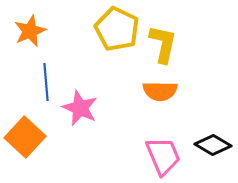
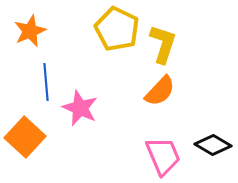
yellow L-shape: rotated 6 degrees clockwise
orange semicircle: rotated 48 degrees counterclockwise
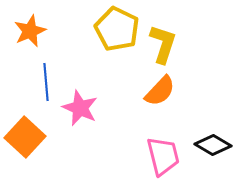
pink trapezoid: rotated 9 degrees clockwise
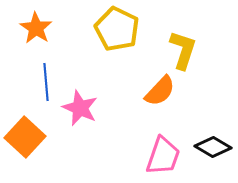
orange star: moved 6 px right, 3 px up; rotated 16 degrees counterclockwise
yellow L-shape: moved 20 px right, 6 px down
black diamond: moved 2 px down
pink trapezoid: rotated 33 degrees clockwise
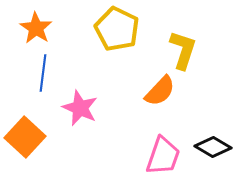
blue line: moved 3 px left, 9 px up; rotated 12 degrees clockwise
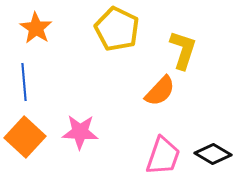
blue line: moved 19 px left, 9 px down; rotated 12 degrees counterclockwise
pink star: moved 24 px down; rotated 21 degrees counterclockwise
black diamond: moved 7 px down
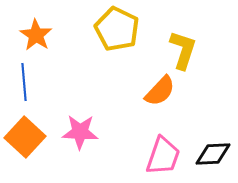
orange star: moved 7 px down
black diamond: rotated 33 degrees counterclockwise
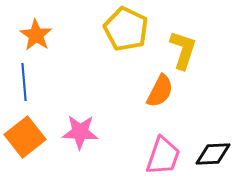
yellow pentagon: moved 9 px right
orange semicircle: rotated 16 degrees counterclockwise
orange square: rotated 9 degrees clockwise
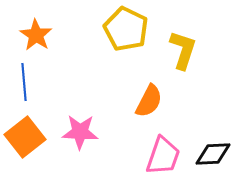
orange semicircle: moved 11 px left, 10 px down
